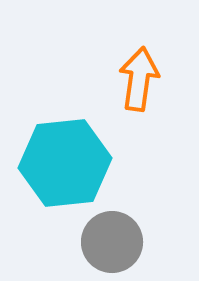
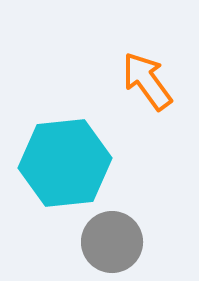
orange arrow: moved 8 px right, 2 px down; rotated 44 degrees counterclockwise
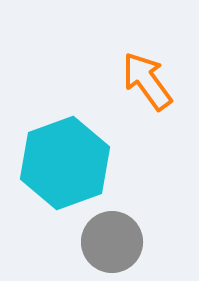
cyan hexagon: rotated 14 degrees counterclockwise
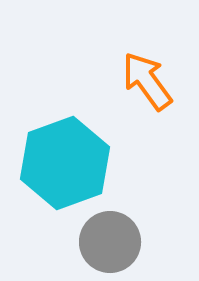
gray circle: moved 2 px left
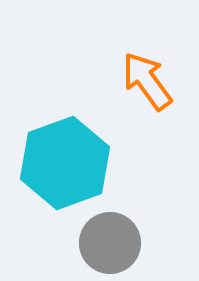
gray circle: moved 1 px down
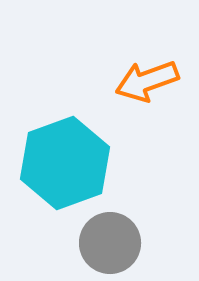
orange arrow: rotated 74 degrees counterclockwise
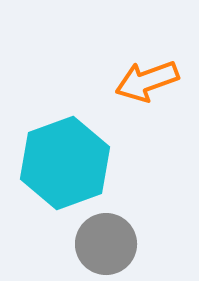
gray circle: moved 4 px left, 1 px down
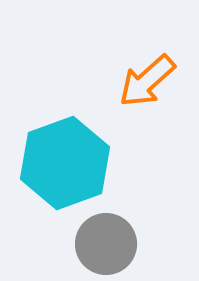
orange arrow: rotated 22 degrees counterclockwise
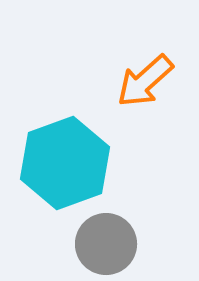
orange arrow: moved 2 px left
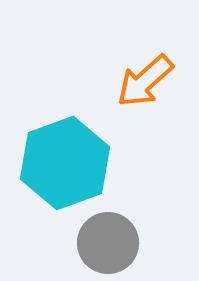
gray circle: moved 2 px right, 1 px up
